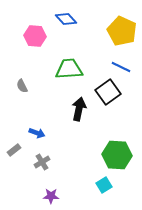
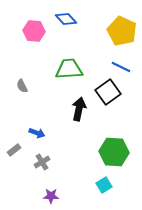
pink hexagon: moved 1 px left, 5 px up
green hexagon: moved 3 px left, 3 px up
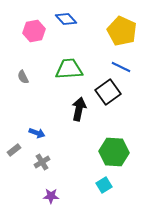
pink hexagon: rotated 15 degrees counterclockwise
gray semicircle: moved 1 px right, 9 px up
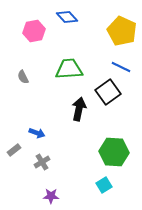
blue diamond: moved 1 px right, 2 px up
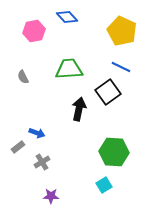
gray rectangle: moved 4 px right, 3 px up
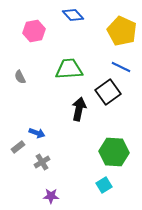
blue diamond: moved 6 px right, 2 px up
gray semicircle: moved 3 px left
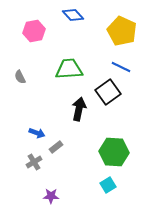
gray rectangle: moved 38 px right
gray cross: moved 8 px left
cyan square: moved 4 px right
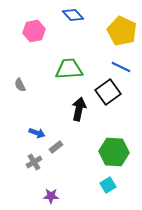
gray semicircle: moved 8 px down
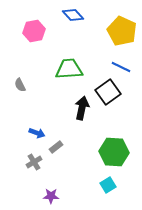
black arrow: moved 3 px right, 1 px up
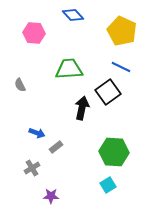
pink hexagon: moved 2 px down; rotated 15 degrees clockwise
gray cross: moved 2 px left, 6 px down
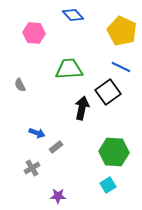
purple star: moved 7 px right
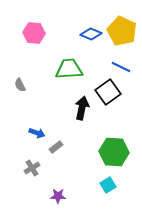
blue diamond: moved 18 px right, 19 px down; rotated 25 degrees counterclockwise
